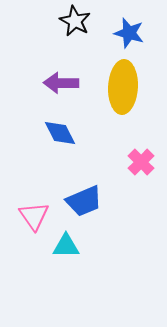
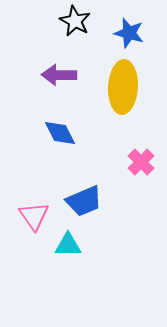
purple arrow: moved 2 px left, 8 px up
cyan triangle: moved 2 px right, 1 px up
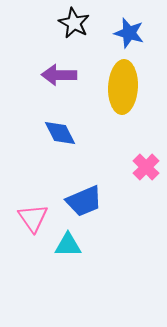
black star: moved 1 px left, 2 px down
pink cross: moved 5 px right, 5 px down
pink triangle: moved 1 px left, 2 px down
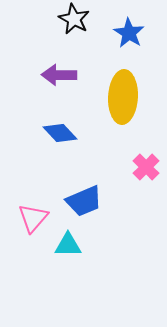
black star: moved 4 px up
blue star: rotated 16 degrees clockwise
yellow ellipse: moved 10 px down
blue diamond: rotated 16 degrees counterclockwise
pink triangle: rotated 16 degrees clockwise
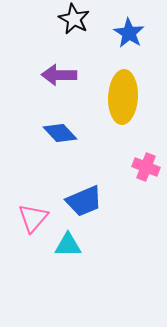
pink cross: rotated 24 degrees counterclockwise
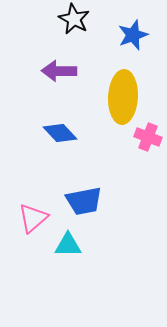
blue star: moved 4 px right, 2 px down; rotated 20 degrees clockwise
purple arrow: moved 4 px up
pink cross: moved 2 px right, 30 px up
blue trapezoid: rotated 12 degrees clockwise
pink triangle: rotated 8 degrees clockwise
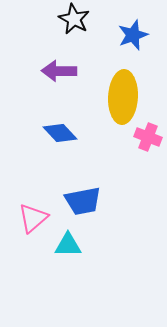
blue trapezoid: moved 1 px left
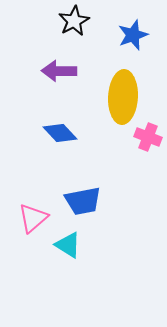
black star: moved 2 px down; rotated 16 degrees clockwise
cyan triangle: rotated 32 degrees clockwise
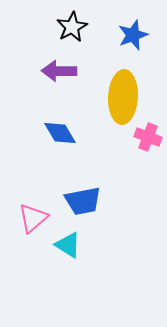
black star: moved 2 px left, 6 px down
blue diamond: rotated 12 degrees clockwise
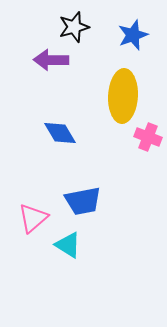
black star: moved 2 px right; rotated 12 degrees clockwise
purple arrow: moved 8 px left, 11 px up
yellow ellipse: moved 1 px up
